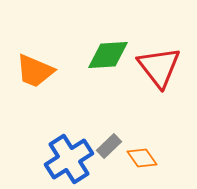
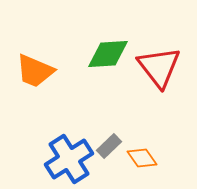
green diamond: moved 1 px up
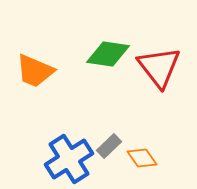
green diamond: rotated 12 degrees clockwise
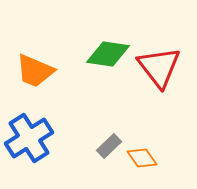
blue cross: moved 40 px left, 21 px up
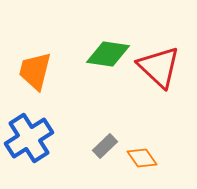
red triangle: rotated 9 degrees counterclockwise
orange trapezoid: rotated 81 degrees clockwise
gray rectangle: moved 4 px left
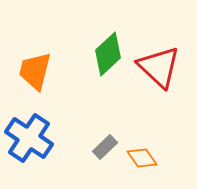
green diamond: rotated 51 degrees counterclockwise
blue cross: rotated 24 degrees counterclockwise
gray rectangle: moved 1 px down
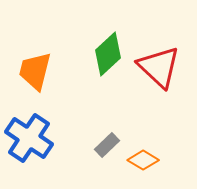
gray rectangle: moved 2 px right, 2 px up
orange diamond: moved 1 px right, 2 px down; rotated 24 degrees counterclockwise
